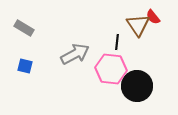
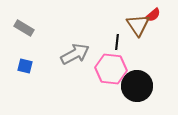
red semicircle: moved 2 px up; rotated 91 degrees counterclockwise
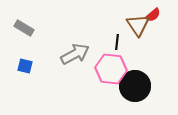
black circle: moved 2 px left
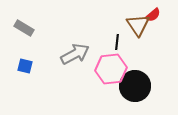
pink hexagon: rotated 12 degrees counterclockwise
